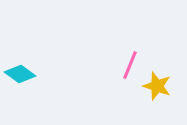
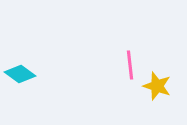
pink line: rotated 28 degrees counterclockwise
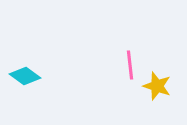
cyan diamond: moved 5 px right, 2 px down
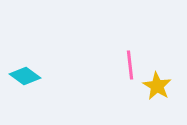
yellow star: rotated 12 degrees clockwise
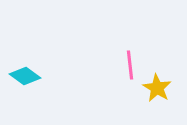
yellow star: moved 2 px down
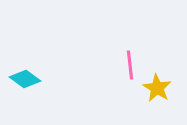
cyan diamond: moved 3 px down
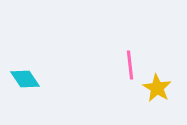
cyan diamond: rotated 20 degrees clockwise
